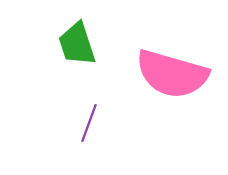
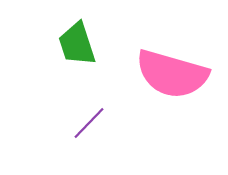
purple line: rotated 24 degrees clockwise
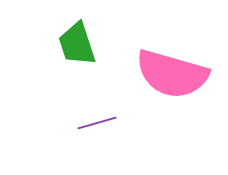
purple line: moved 8 px right; rotated 30 degrees clockwise
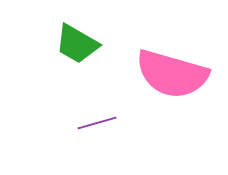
green trapezoid: rotated 42 degrees counterclockwise
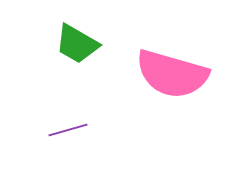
purple line: moved 29 px left, 7 px down
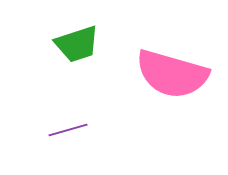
green trapezoid: rotated 48 degrees counterclockwise
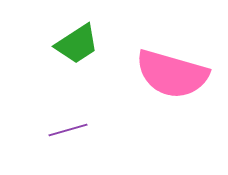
green trapezoid: rotated 15 degrees counterclockwise
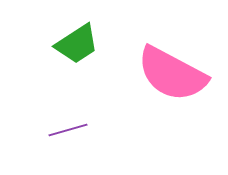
pink semicircle: rotated 12 degrees clockwise
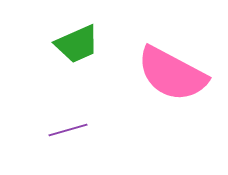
green trapezoid: rotated 9 degrees clockwise
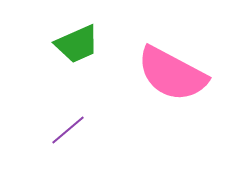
purple line: rotated 24 degrees counterclockwise
